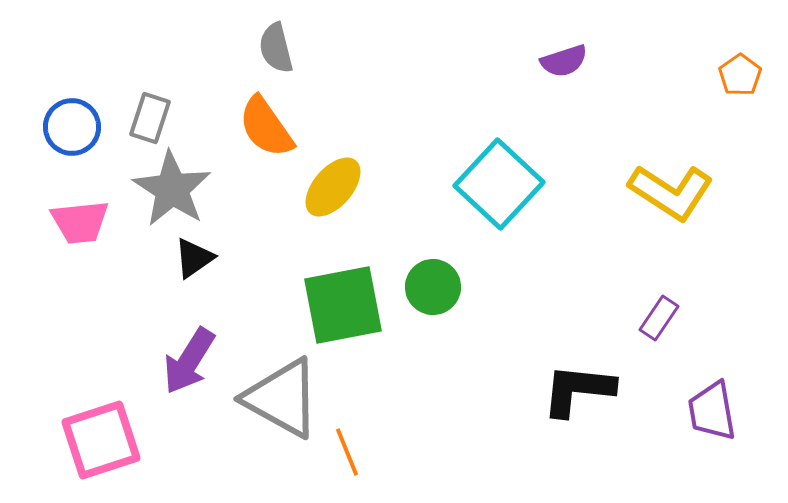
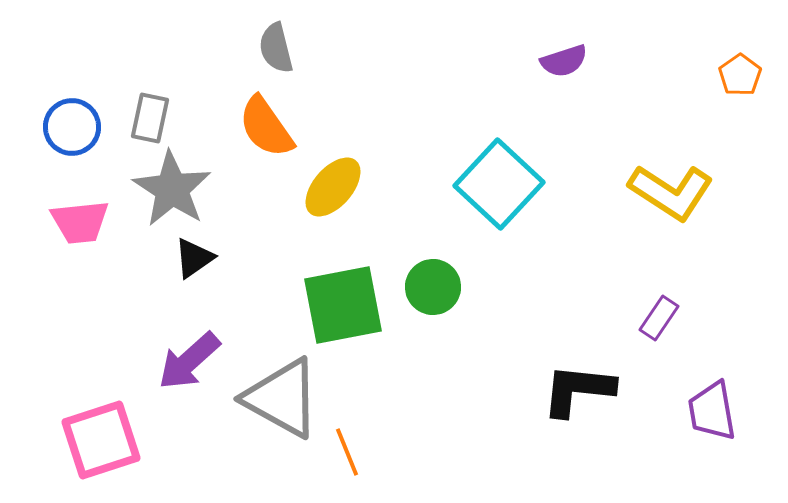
gray rectangle: rotated 6 degrees counterclockwise
purple arrow: rotated 16 degrees clockwise
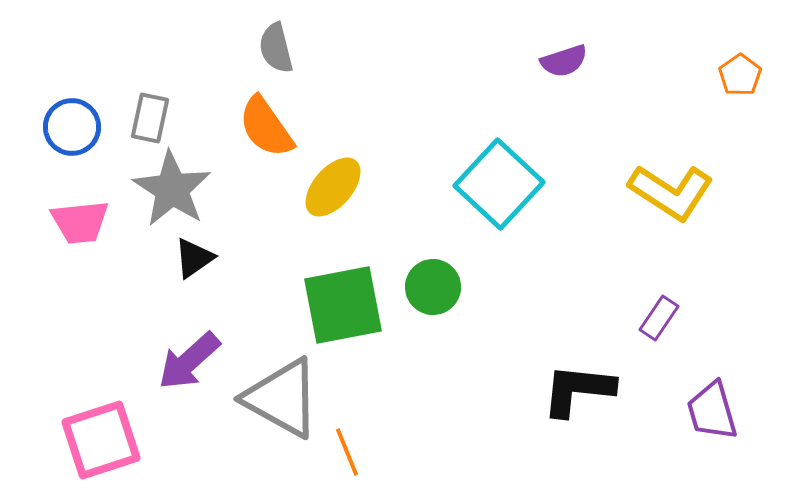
purple trapezoid: rotated 6 degrees counterclockwise
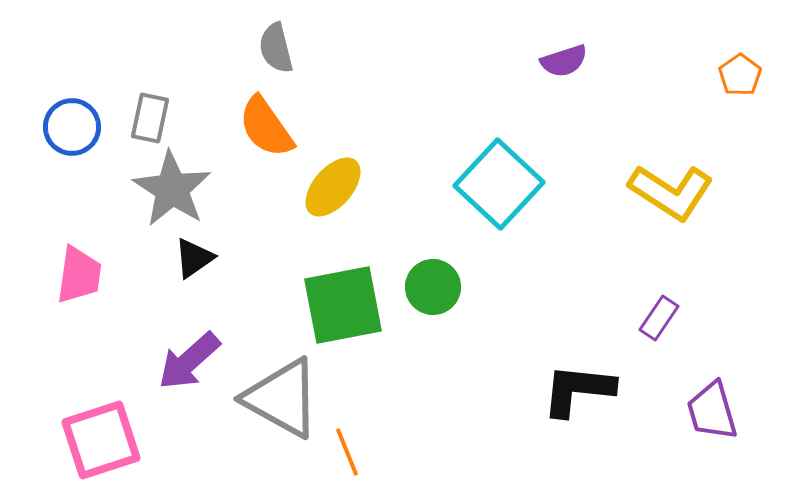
pink trapezoid: moved 1 px left, 53 px down; rotated 76 degrees counterclockwise
